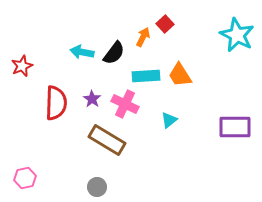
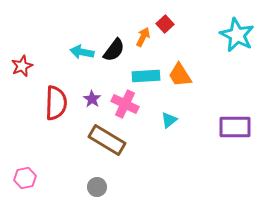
black semicircle: moved 3 px up
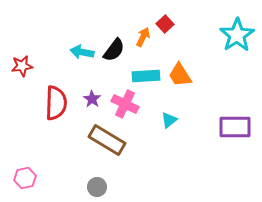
cyan star: rotated 12 degrees clockwise
red star: rotated 15 degrees clockwise
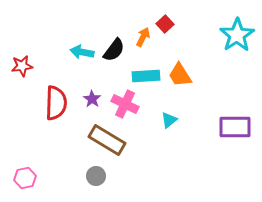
gray circle: moved 1 px left, 11 px up
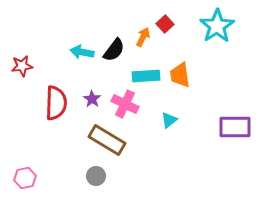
cyan star: moved 20 px left, 9 px up
orange trapezoid: rotated 24 degrees clockwise
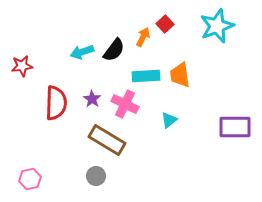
cyan star: rotated 12 degrees clockwise
cyan arrow: rotated 30 degrees counterclockwise
pink hexagon: moved 5 px right, 1 px down
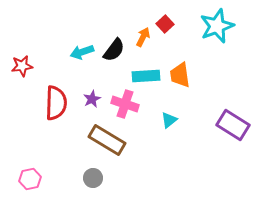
purple star: rotated 12 degrees clockwise
pink cross: rotated 8 degrees counterclockwise
purple rectangle: moved 2 px left, 2 px up; rotated 32 degrees clockwise
gray circle: moved 3 px left, 2 px down
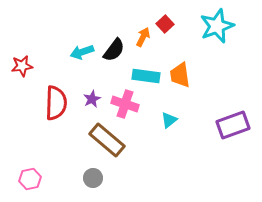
cyan rectangle: rotated 12 degrees clockwise
purple rectangle: rotated 52 degrees counterclockwise
brown rectangle: rotated 9 degrees clockwise
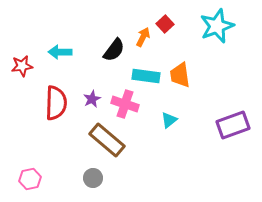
cyan arrow: moved 22 px left; rotated 20 degrees clockwise
